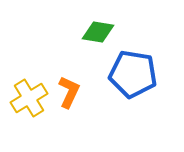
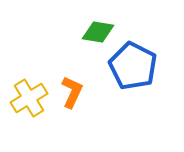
blue pentagon: moved 8 px up; rotated 18 degrees clockwise
orange L-shape: moved 3 px right
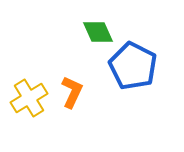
green diamond: rotated 56 degrees clockwise
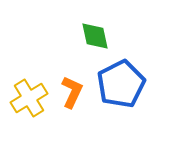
green diamond: moved 3 px left, 4 px down; rotated 12 degrees clockwise
blue pentagon: moved 12 px left, 18 px down; rotated 18 degrees clockwise
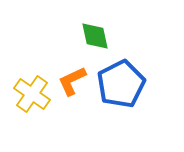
orange L-shape: moved 11 px up; rotated 140 degrees counterclockwise
yellow cross: moved 3 px right, 4 px up; rotated 24 degrees counterclockwise
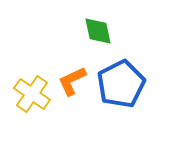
green diamond: moved 3 px right, 5 px up
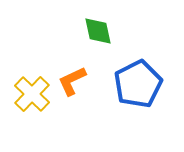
blue pentagon: moved 17 px right
yellow cross: rotated 9 degrees clockwise
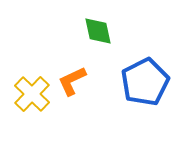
blue pentagon: moved 7 px right, 2 px up
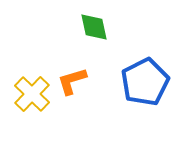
green diamond: moved 4 px left, 4 px up
orange L-shape: rotated 8 degrees clockwise
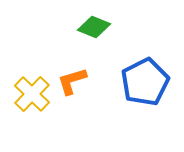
green diamond: rotated 56 degrees counterclockwise
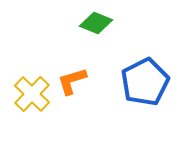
green diamond: moved 2 px right, 4 px up
